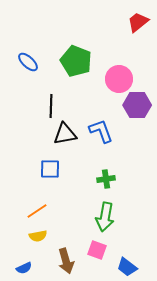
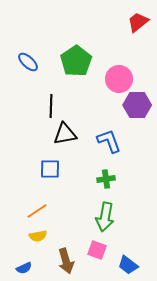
green pentagon: rotated 16 degrees clockwise
blue L-shape: moved 8 px right, 10 px down
blue trapezoid: moved 1 px right, 2 px up
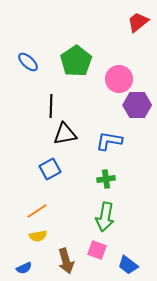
blue L-shape: rotated 60 degrees counterclockwise
blue square: rotated 30 degrees counterclockwise
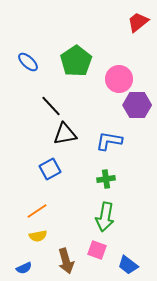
black line: rotated 45 degrees counterclockwise
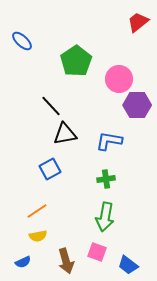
blue ellipse: moved 6 px left, 21 px up
pink square: moved 2 px down
blue semicircle: moved 1 px left, 6 px up
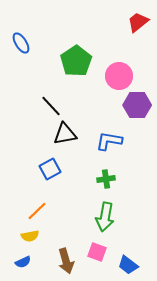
blue ellipse: moved 1 px left, 2 px down; rotated 15 degrees clockwise
pink circle: moved 3 px up
orange line: rotated 10 degrees counterclockwise
yellow semicircle: moved 8 px left
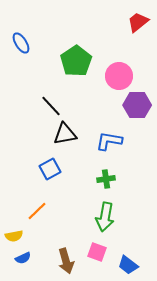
yellow semicircle: moved 16 px left
blue semicircle: moved 4 px up
